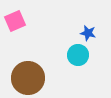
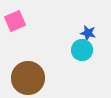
cyan circle: moved 4 px right, 5 px up
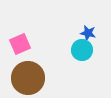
pink square: moved 5 px right, 23 px down
